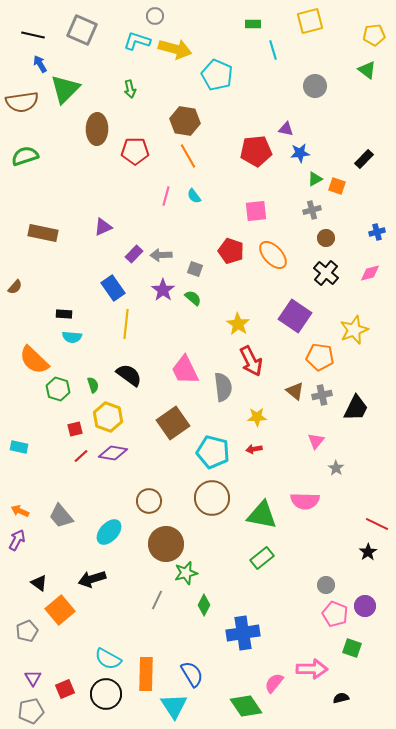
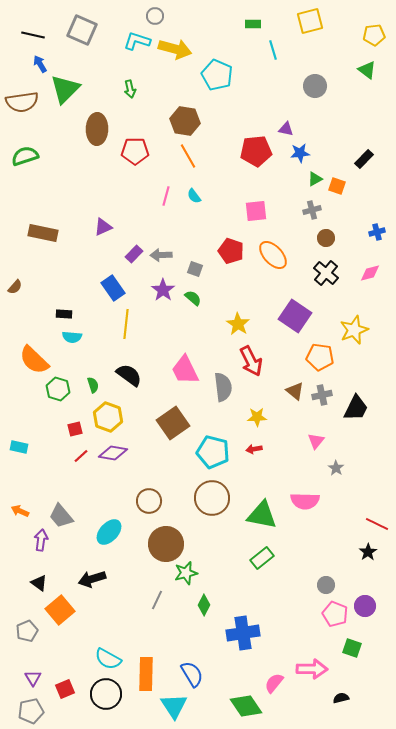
purple arrow at (17, 540): moved 24 px right; rotated 20 degrees counterclockwise
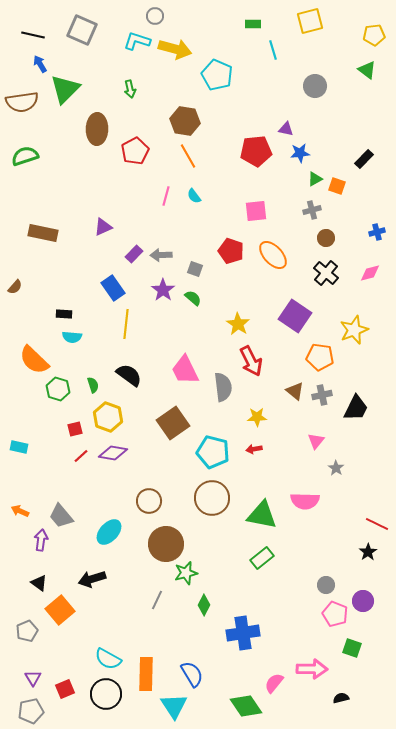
red pentagon at (135, 151): rotated 28 degrees counterclockwise
purple circle at (365, 606): moved 2 px left, 5 px up
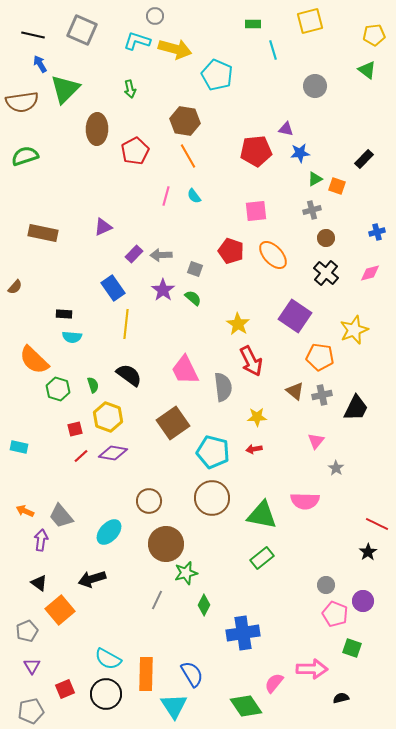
orange arrow at (20, 511): moved 5 px right
purple triangle at (33, 678): moved 1 px left, 12 px up
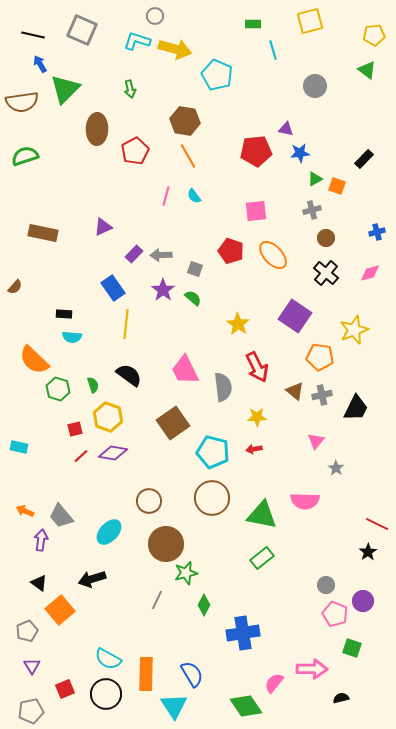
red arrow at (251, 361): moved 6 px right, 6 px down
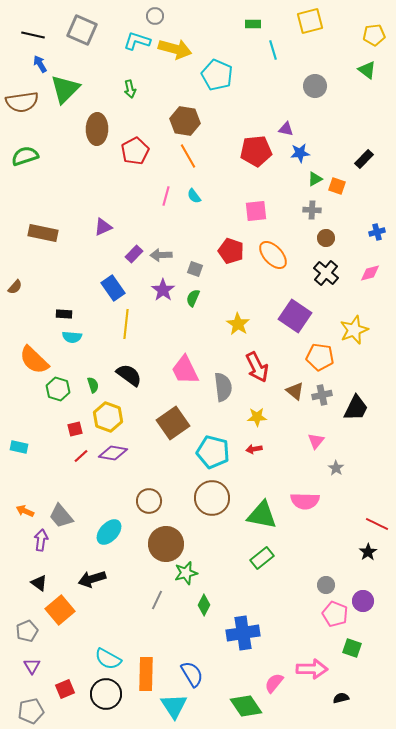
gray cross at (312, 210): rotated 18 degrees clockwise
green semicircle at (193, 298): rotated 108 degrees counterclockwise
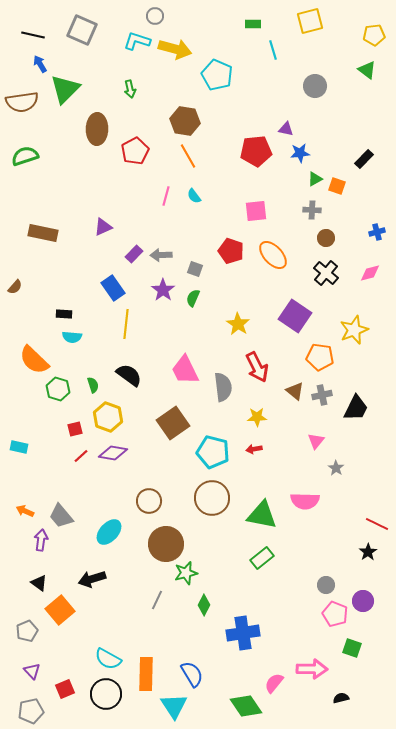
purple triangle at (32, 666): moved 5 px down; rotated 12 degrees counterclockwise
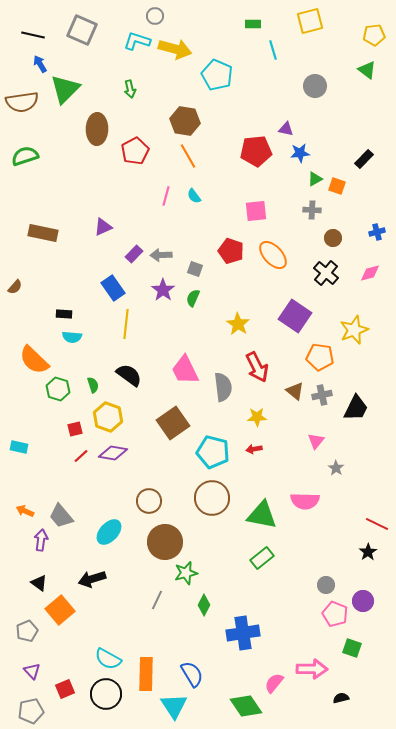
brown circle at (326, 238): moved 7 px right
brown circle at (166, 544): moved 1 px left, 2 px up
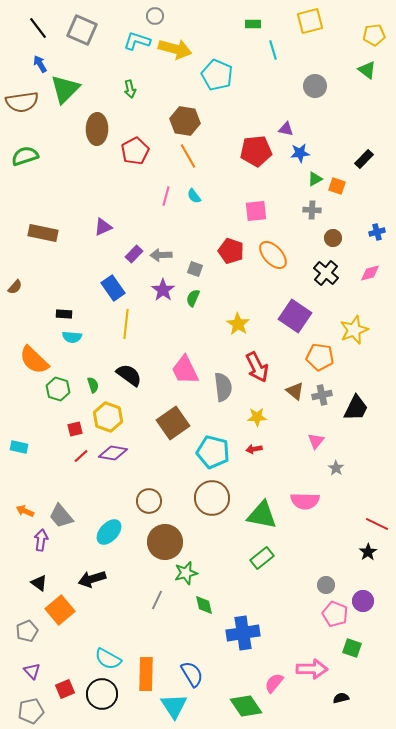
black line at (33, 35): moved 5 px right, 7 px up; rotated 40 degrees clockwise
green diamond at (204, 605): rotated 40 degrees counterclockwise
black circle at (106, 694): moved 4 px left
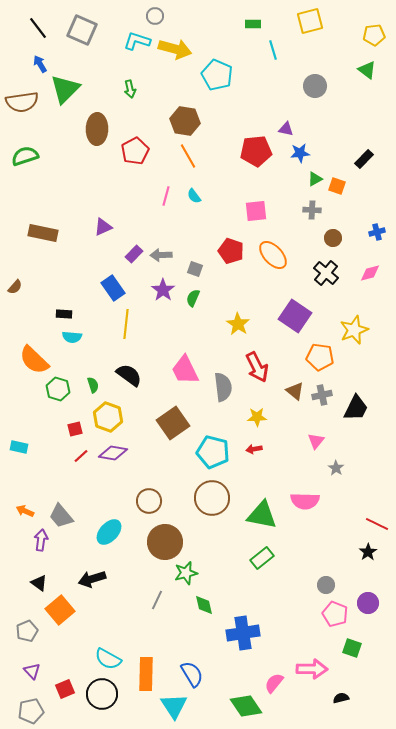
purple circle at (363, 601): moved 5 px right, 2 px down
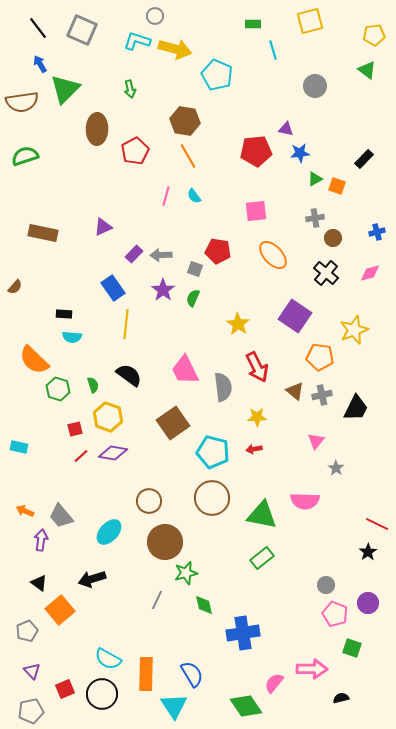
gray cross at (312, 210): moved 3 px right, 8 px down; rotated 12 degrees counterclockwise
red pentagon at (231, 251): moved 13 px left; rotated 10 degrees counterclockwise
